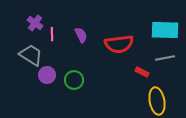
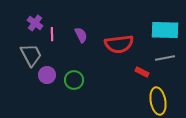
gray trapezoid: rotated 30 degrees clockwise
yellow ellipse: moved 1 px right
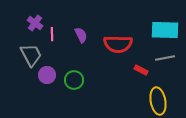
red semicircle: moved 1 px left; rotated 8 degrees clockwise
red rectangle: moved 1 px left, 2 px up
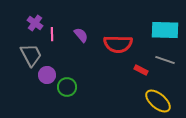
purple semicircle: rotated 14 degrees counterclockwise
gray line: moved 2 px down; rotated 30 degrees clockwise
green circle: moved 7 px left, 7 px down
yellow ellipse: rotated 40 degrees counterclockwise
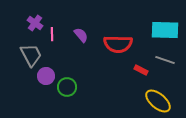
purple circle: moved 1 px left, 1 px down
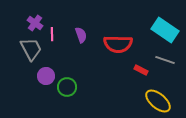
cyan rectangle: rotated 32 degrees clockwise
purple semicircle: rotated 21 degrees clockwise
gray trapezoid: moved 6 px up
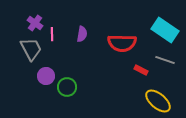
purple semicircle: moved 1 px right, 1 px up; rotated 28 degrees clockwise
red semicircle: moved 4 px right, 1 px up
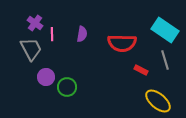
gray line: rotated 54 degrees clockwise
purple circle: moved 1 px down
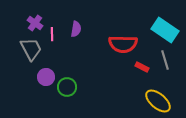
purple semicircle: moved 6 px left, 5 px up
red semicircle: moved 1 px right, 1 px down
red rectangle: moved 1 px right, 3 px up
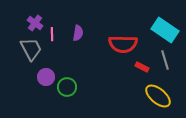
purple semicircle: moved 2 px right, 4 px down
yellow ellipse: moved 5 px up
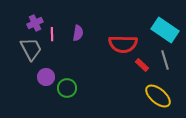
purple cross: rotated 28 degrees clockwise
red rectangle: moved 2 px up; rotated 16 degrees clockwise
green circle: moved 1 px down
